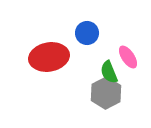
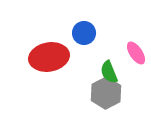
blue circle: moved 3 px left
pink ellipse: moved 8 px right, 4 px up
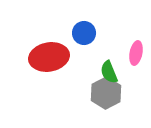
pink ellipse: rotated 45 degrees clockwise
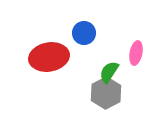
green semicircle: rotated 55 degrees clockwise
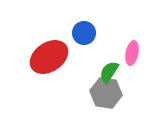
pink ellipse: moved 4 px left
red ellipse: rotated 24 degrees counterclockwise
gray hexagon: rotated 24 degrees counterclockwise
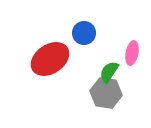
red ellipse: moved 1 px right, 2 px down
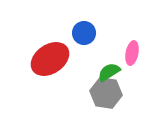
green semicircle: rotated 25 degrees clockwise
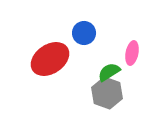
gray hexagon: moved 1 px right; rotated 12 degrees clockwise
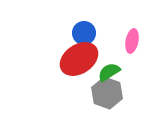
pink ellipse: moved 12 px up
red ellipse: moved 29 px right
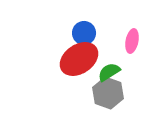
gray hexagon: moved 1 px right
